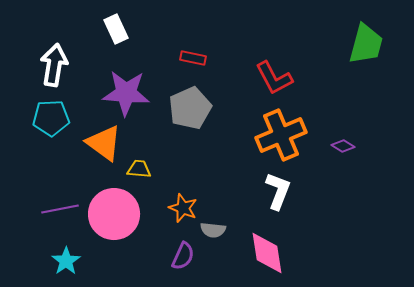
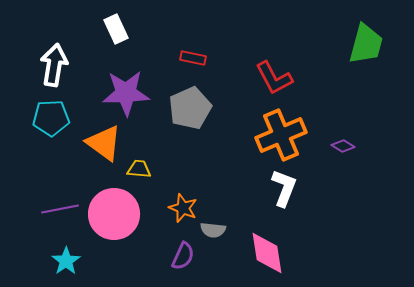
purple star: rotated 6 degrees counterclockwise
white L-shape: moved 6 px right, 3 px up
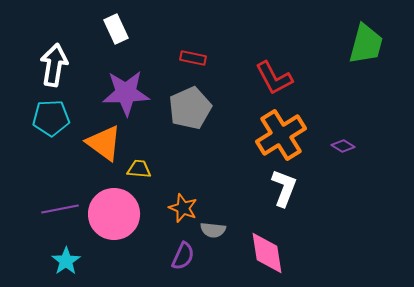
orange cross: rotated 9 degrees counterclockwise
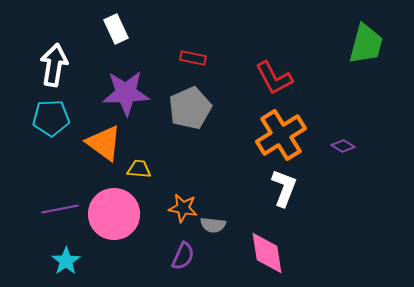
orange star: rotated 12 degrees counterclockwise
gray semicircle: moved 5 px up
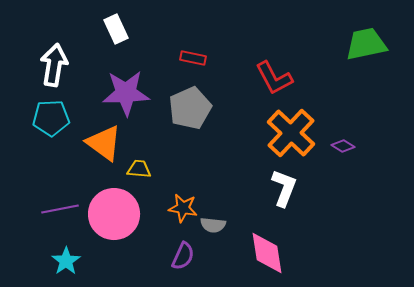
green trapezoid: rotated 117 degrees counterclockwise
orange cross: moved 10 px right, 2 px up; rotated 15 degrees counterclockwise
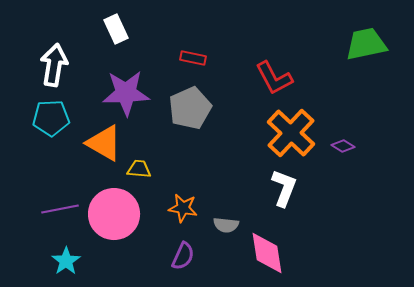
orange triangle: rotated 6 degrees counterclockwise
gray semicircle: moved 13 px right
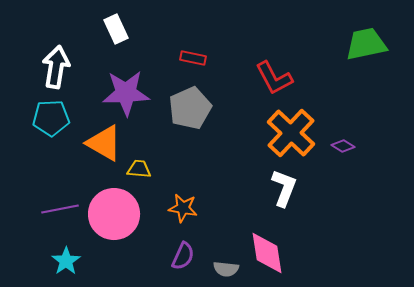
white arrow: moved 2 px right, 2 px down
gray semicircle: moved 44 px down
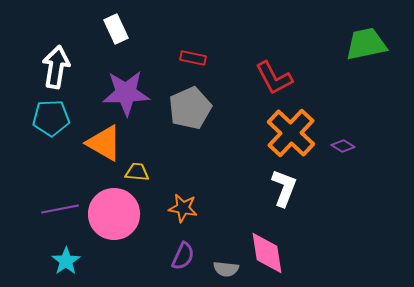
yellow trapezoid: moved 2 px left, 3 px down
